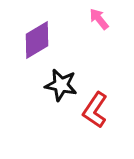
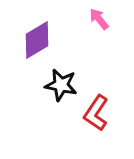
red L-shape: moved 1 px right, 3 px down
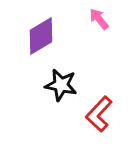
purple diamond: moved 4 px right, 4 px up
red L-shape: moved 3 px right, 1 px down; rotated 9 degrees clockwise
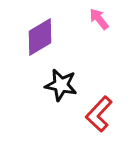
purple diamond: moved 1 px left, 1 px down
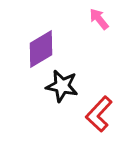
purple diamond: moved 1 px right, 12 px down
black star: moved 1 px right, 1 px down
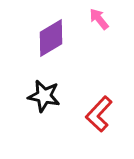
purple diamond: moved 10 px right, 11 px up
black star: moved 18 px left, 10 px down
